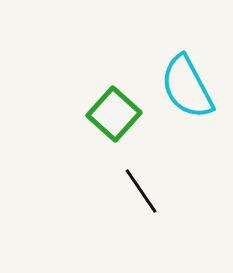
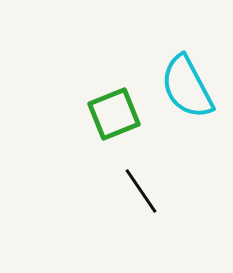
green square: rotated 26 degrees clockwise
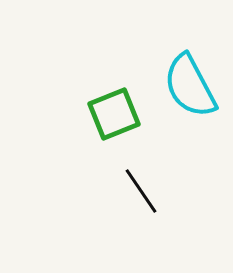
cyan semicircle: moved 3 px right, 1 px up
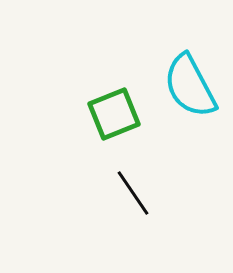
black line: moved 8 px left, 2 px down
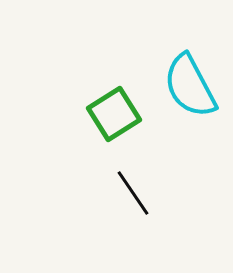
green square: rotated 10 degrees counterclockwise
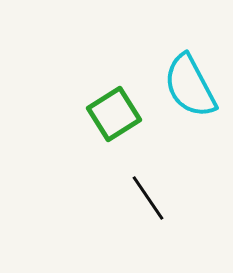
black line: moved 15 px right, 5 px down
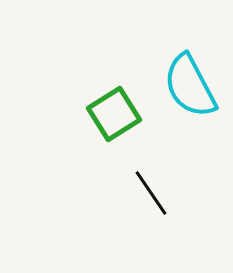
black line: moved 3 px right, 5 px up
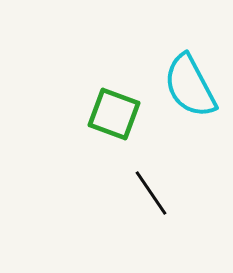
green square: rotated 38 degrees counterclockwise
